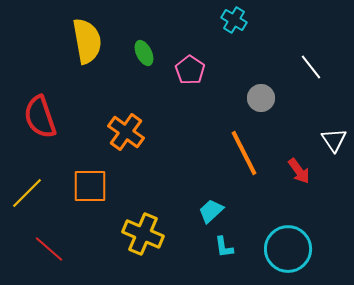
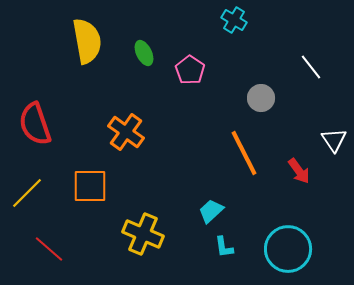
red semicircle: moved 5 px left, 7 px down
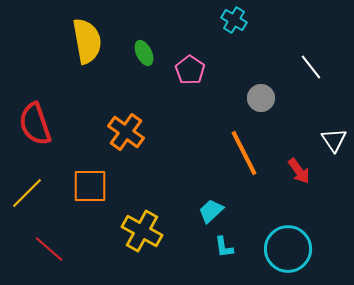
yellow cross: moved 1 px left, 3 px up; rotated 6 degrees clockwise
